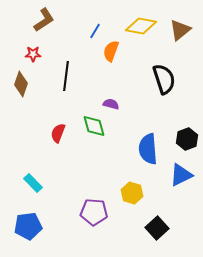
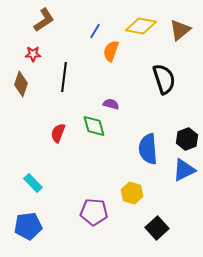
black line: moved 2 px left, 1 px down
blue triangle: moved 3 px right, 5 px up
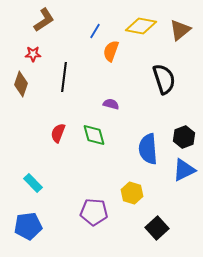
green diamond: moved 9 px down
black hexagon: moved 3 px left, 2 px up
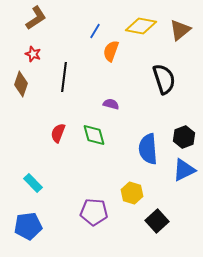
brown L-shape: moved 8 px left, 2 px up
red star: rotated 21 degrees clockwise
black square: moved 7 px up
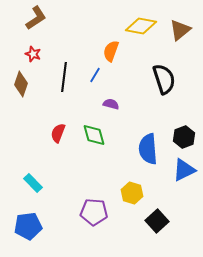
blue line: moved 44 px down
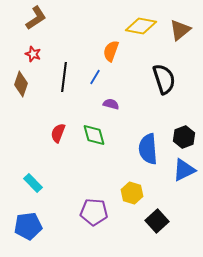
blue line: moved 2 px down
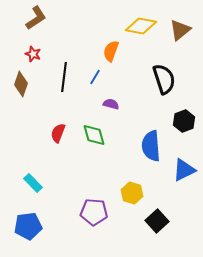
black hexagon: moved 16 px up
blue semicircle: moved 3 px right, 3 px up
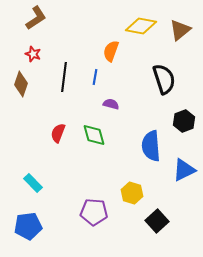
blue line: rotated 21 degrees counterclockwise
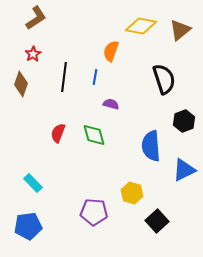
red star: rotated 21 degrees clockwise
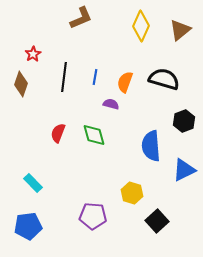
brown L-shape: moved 45 px right; rotated 10 degrees clockwise
yellow diamond: rotated 76 degrees counterclockwise
orange semicircle: moved 14 px right, 31 px down
black semicircle: rotated 56 degrees counterclockwise
purple pentagon: moved 1 px left, 4 px down
